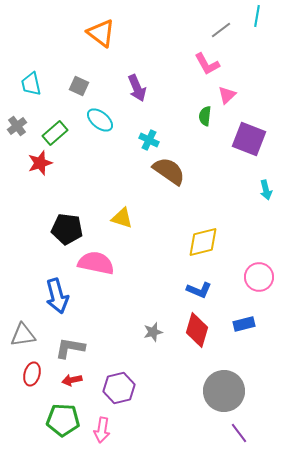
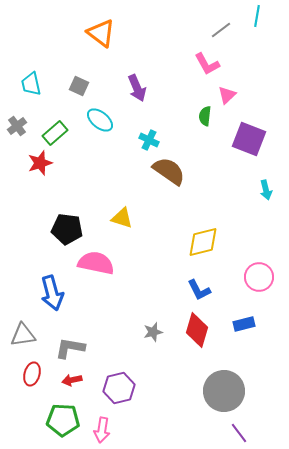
blue L-shape: rotated 40 degrees clockwise
blue arrow: moved 5 px left, 3 px up
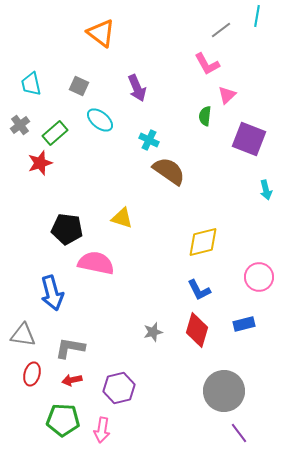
gray cross: moved 3 px right, 1 px up
gray triangle: rotated 16 degrees clockwise
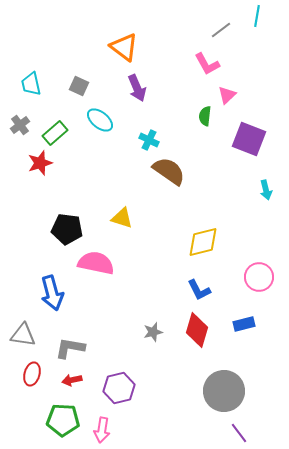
orange triangle: moved 23 px right, 14 px down
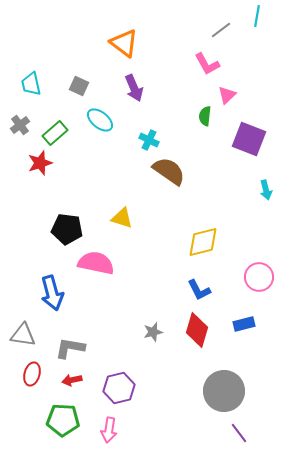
orange triangle: moved 4 px up
purple arrow: moved 3 px left
pink arrow: moved 7 px right
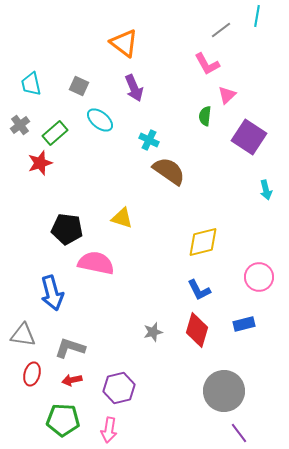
purple square: moved 2 px up; rotated 12 degrees clockwise
gray L-shape: rotated 8 degrees clockwise
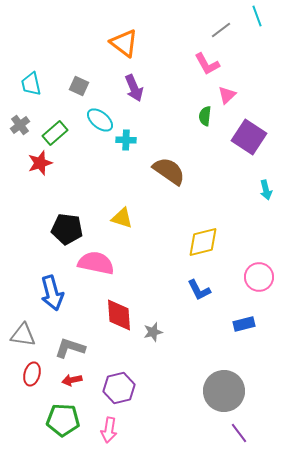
cyan line: rotated 30 degrees counterclockwise
cyan cross: moved 23 px left; rotated 24 degrees counterclockwise
red diamond: moved 78 px left, 15 px up; rotated 20 degrees counterclockwise
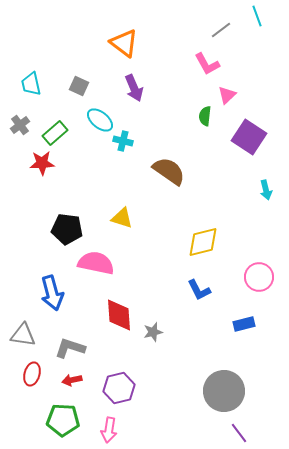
cyan cross: moved 3 px left, 1 px down; rotated 12 degrees clockwise
red star: moved 2 px right; rotated 15 degrees clockwise
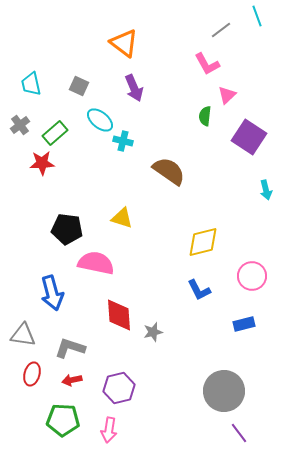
pink circle: moved 7 px left, 1 px up
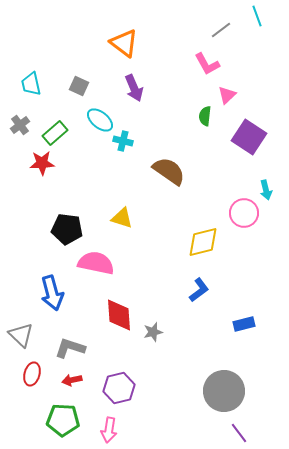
pink circle: moved 8 px left, 63 px up
blue L-shape: rotated 100 degrees counterclockwise
gray triangle: moved 2 px left; rotated 36 degrees clockwise
